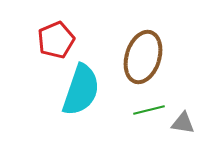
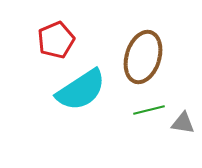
cyan semicircle: rotated 38 degrees clockwise
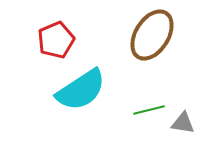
brown ellipse: moved 9 px right, 22 px up; rotated 15 degrees clockwise
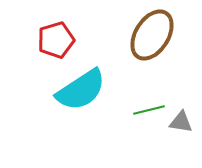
red pentagon: rotated 6 degrees clockwise
gray triangle: moved 2 px left, 1 px up
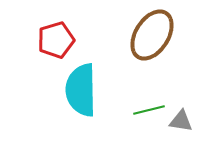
cyan semicircle: rotated 122 degrees clockwise
gray triangle: moved 1 px up
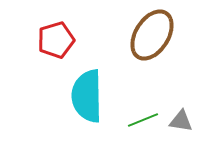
cyan semicircle: moved 6 px right, 6 px down
green line: moved 6 px left, 10 px down; rotated 8 degrees counterclockwise
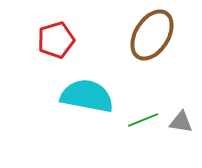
cyan semicircle: rotated 102 degrees clockwise
gray triangle: moved 1 px down
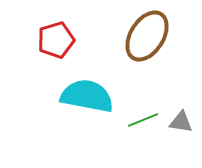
brown ellipse: moved 5 px left, 1 px down
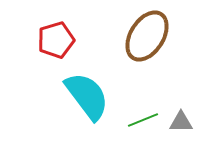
cyan semicircle: rotated 42 degrees clockwise
gray triangle: rotated 10 degrees counterclockwise
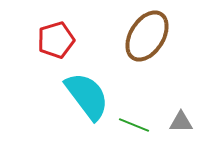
green line: moved 9 px left, 5 px down; rotated 44 degrees clockwise
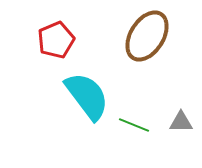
red pentagon: rotated 6 degrees counterclockwise
